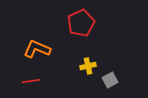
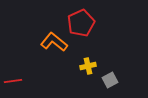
orange L-shape: moved 17 px right, 7 px up; rotated 16 degrees clockwise
red line: moved 18 px left
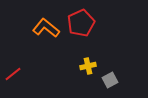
orange L-shape: moved 8 px left, 14 px up
red line: moved 7 px up; rotated 30 degrees counterclockwise
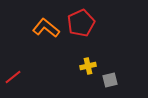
red line: moved 3 px down
gray square: rotated 14 degrees clockwise
